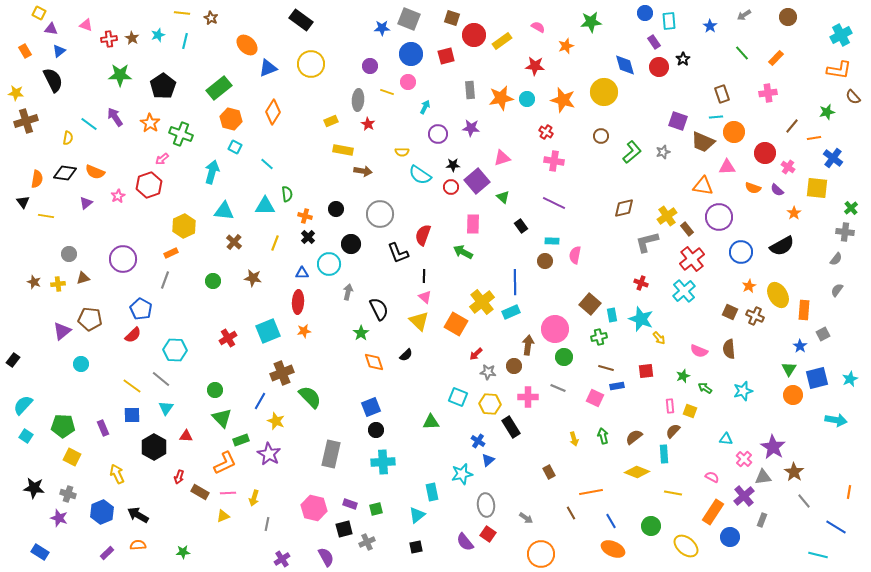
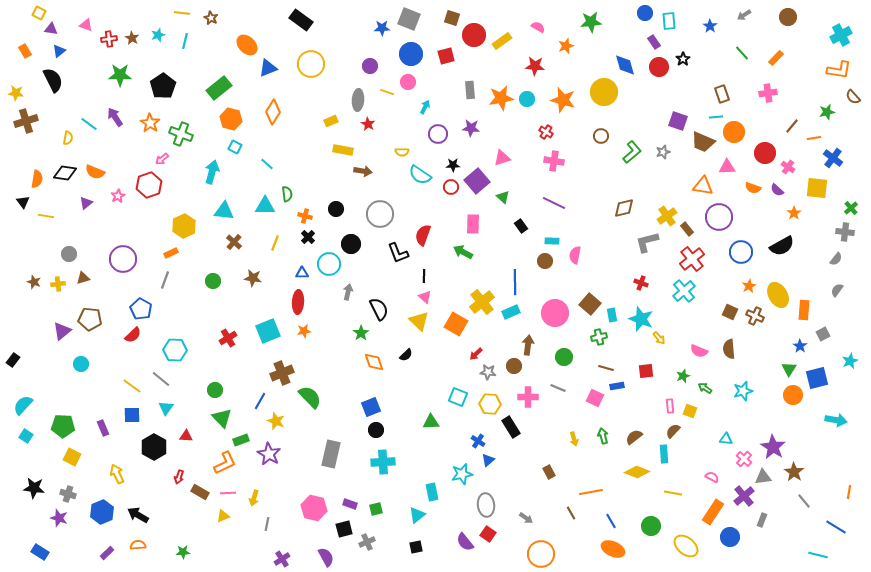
pink circle at (555, 329): moved 16 px up
cyan star at (850, 379): moved 18 px up
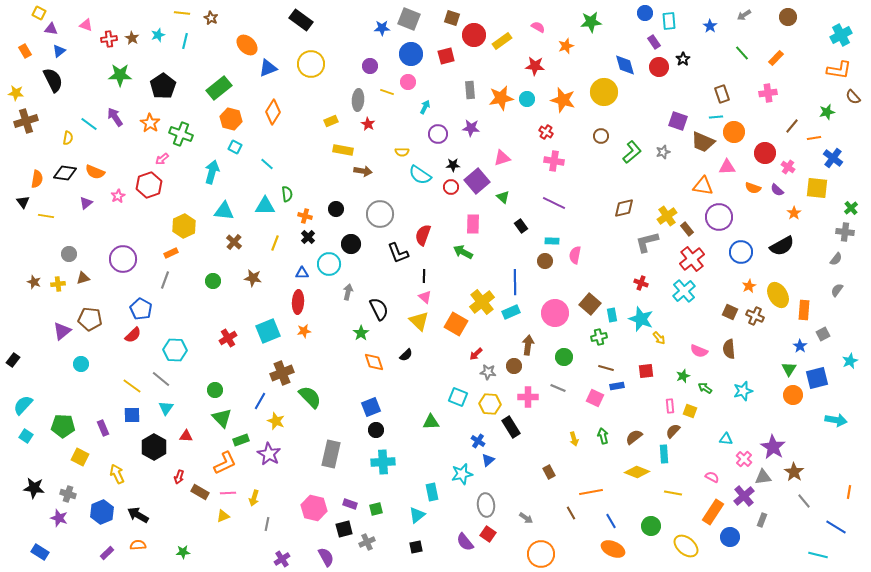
yellow square at (72, 457): moved 8 px right
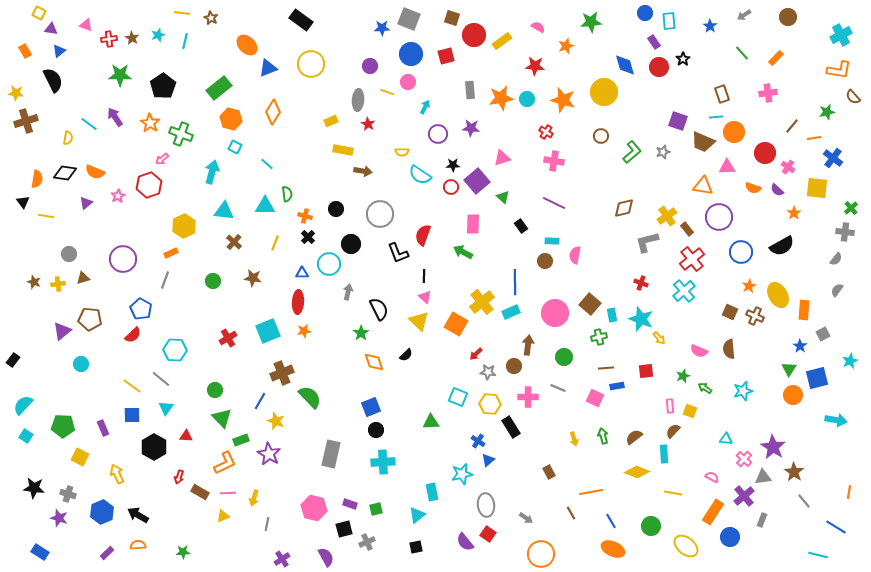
brown line at (606, 368): rotated 21 degrees counterclockwise
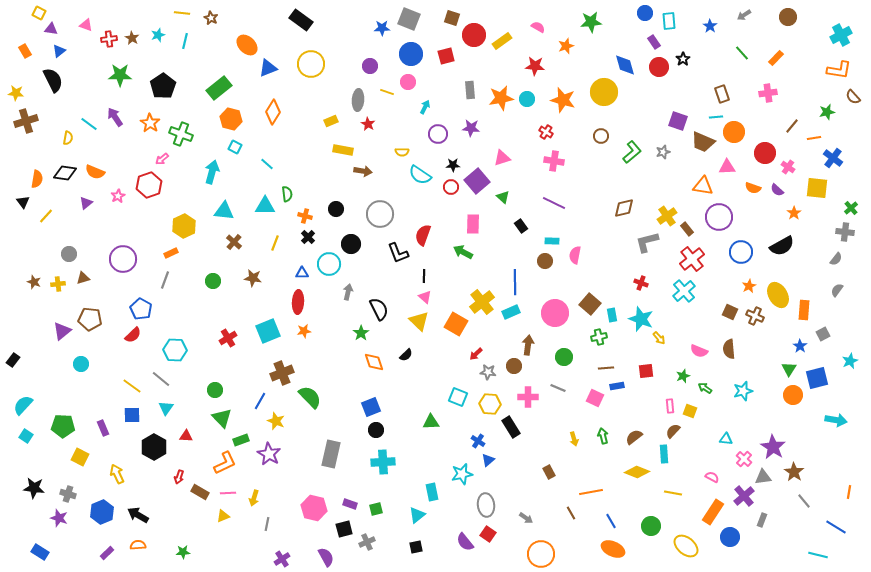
yellow line at (46, 216): rotated 56 degrees counterclockwise
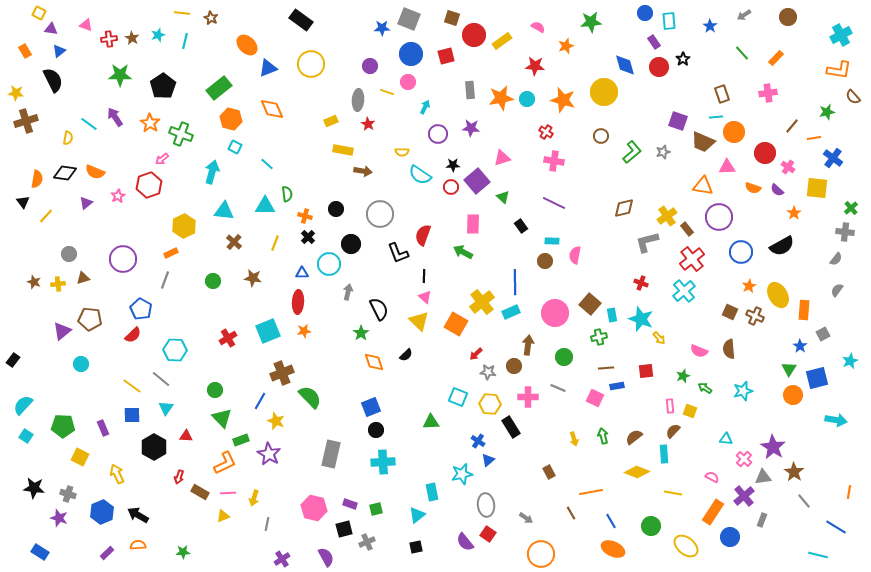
orange diamond at (273, 112): moved 1 px left, 3 px up; rotated 55 degrees counterclockwise
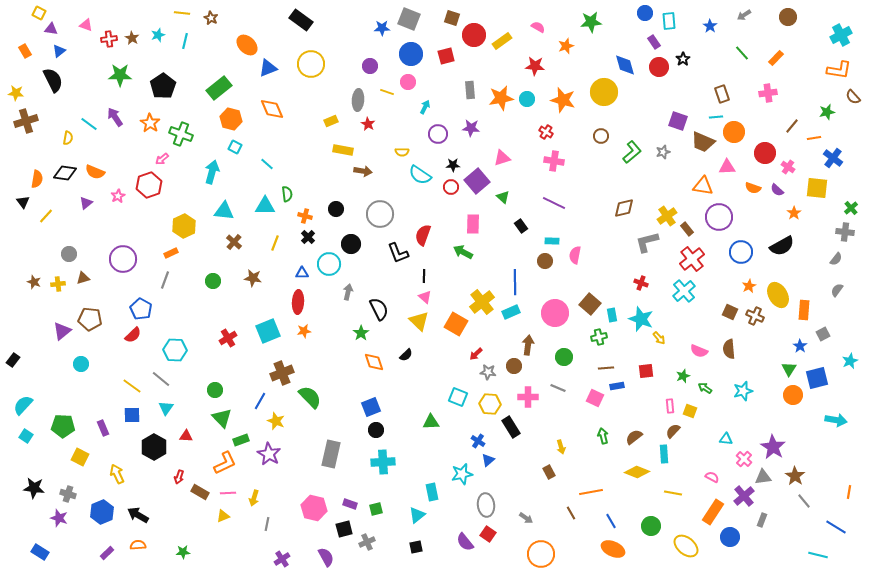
yellow arrow at (574, 439): moved 13 px left, 8 px down
brown star at (794, 472): moved 1 px right, 4 px down
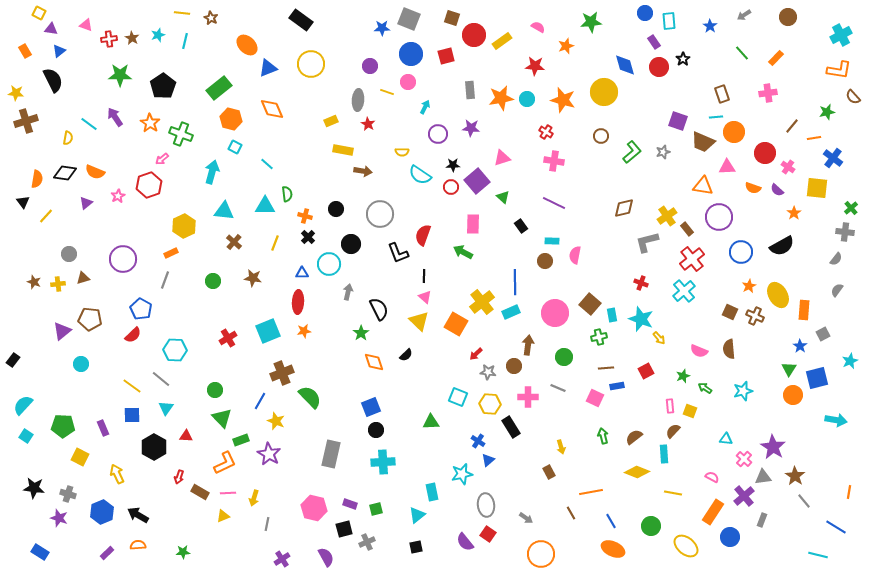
red square at (646, 371): rotated 21 degrees counterclockwise
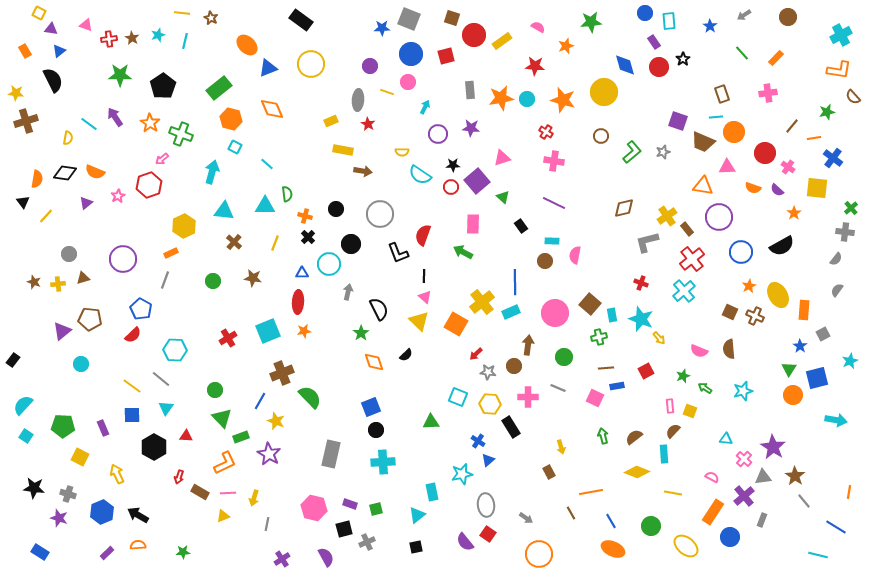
green rectangle at (241, 440): moved 3 px up
orange circle at (541, 554): moved 2 px left
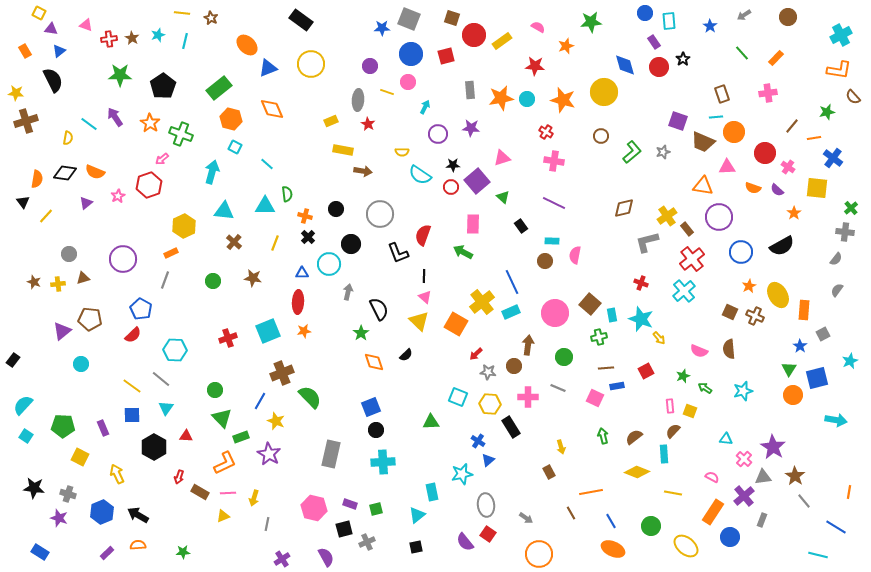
blue line at (515, 282): moved 3 px left; rotated 25 degrees counterclockwise
red cross at (228, 338): rotated 12 degrees clockwise
